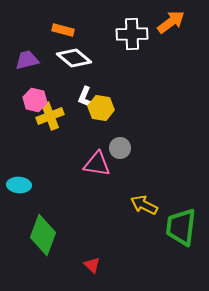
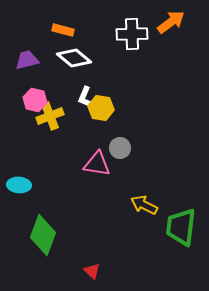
red triangle: moved 6 px down
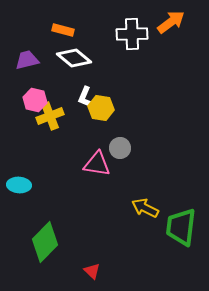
yellow arrow: moved 1 px right, 3 px down
green diamond: moved 2 px right, 7 px down; rotated 24 degrees clockwise
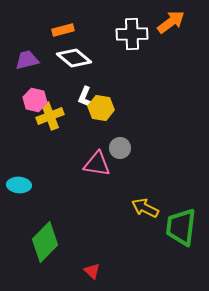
orange rectangle: rotated 30 degrees counterclockwise
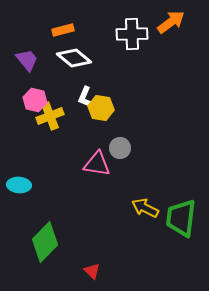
purple trapezoid: rotated 65 degrees clockwise
green trapezoid: moved 9 px up
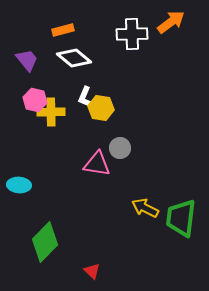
yellow cross: moved 1 px right, 4 px up; rotated 20 degrees clockwise
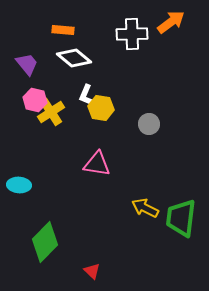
orange rectangle: rotated 20 degrees clockwise
purple trapezoid: moved 4 px down
white L-shape: moved 1 px right, 2 px up
yellow cross: rotated 32 degrees counterclockwise
gray circle: moved 29 px right, 24 px up
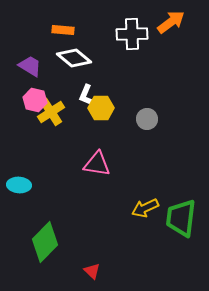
purple trapezoid: moved 3 px right, 2 px down; rotated 20 degrees counterclockwise
yellow hexagon: rotated 10 degrees counterclockwise
gray circle: moved 2 px left, 5 px up
yellow arrow: rotated 52 degrees counterclockwise
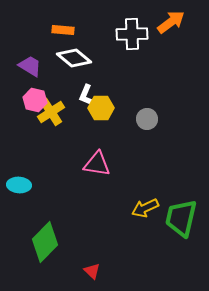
green trapezoid: rotated 6 degrees clockwise
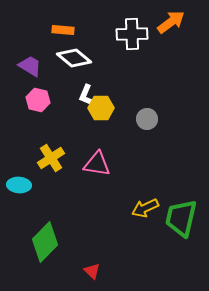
pink hexagon: moved 3 px right
yellow cross: moved 46 px down
